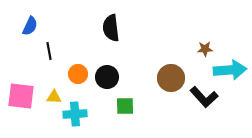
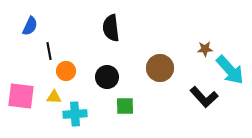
cyan arrow: rotated 52 degrees clockwise
orange circle: moved 12 px left, 3 px up
brown circle: moved 11 px left, 10 px up
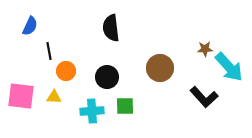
cyan arrow: moved 1 px left, 3 px up
cyan cross: moved 17 px right, 3 px up
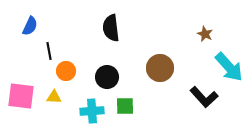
brown star: moved 15 px up; rotated 28 degrees clockwise
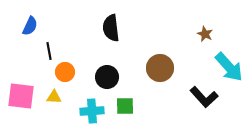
orange circle: moved 1 px left, 1 px down
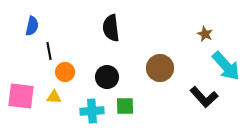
blue semicircle: moved 2 px right; rotated 12 degrees counterclockwise
cyan arrow: moved 3 px left, 1 px up
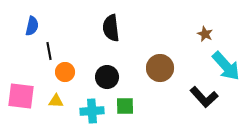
yellow triangle: moved 2 px right, 4 px down
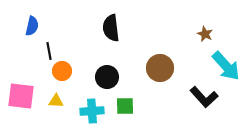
orange circle: moved 3 px left, 1 px up
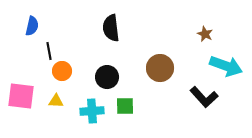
cyan arrow: rotated 28 degrees counterclockwise
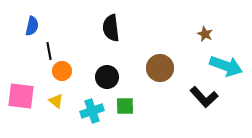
yellow triangle: rotated 35 degrees clockwise
cyan cross: rotated 15 degrees counterclockwise
